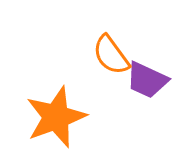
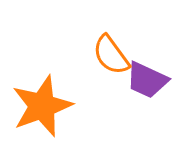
orange star: moved 14 px left, 11 px up
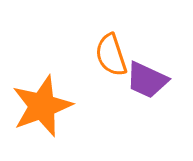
orange semicircle: rotated 18 degrees clockwise
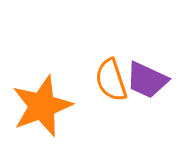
orange semicircle: moved 25 px down
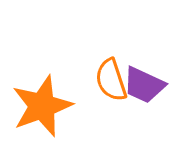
purple trapezoid: moved 3 px left, 5 px down
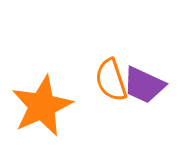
orange star: rotated 4 degrees counterclockwise
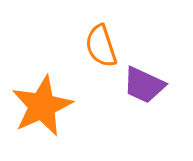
orange semicircle: moved 10 px left, 34 px up
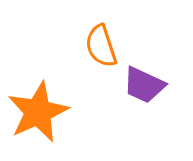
orange star: moved 4 px left, 6 px down
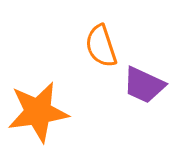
orange star: rotated 16 degrees clockwise
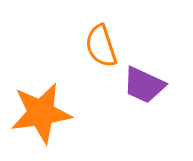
orange star: moved 3 px right, 1 px down
